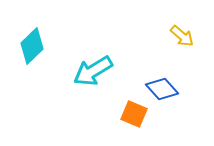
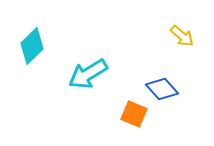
cyan arrow: moved 5 px left, 3 px down
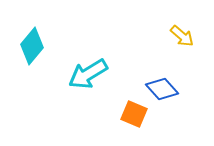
cyan diamond: rotated 6 degrees counterclockwise
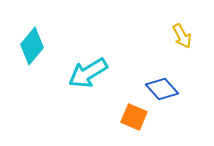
yellow arrow: rotated 20 degrees clockwise
cyan arrow: moved 1 px up
orange square: moved 3 px down
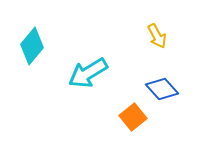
yellow arrow: moved 25 px left
orange square: moved 1 px left; rotated 28 degrees clockwise
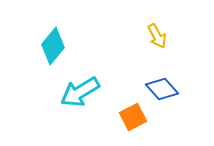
cyan diamond: moved 21 px right
cyan arrow: moved 8 px left, 19 px down
orange square: rotated 12 degrees clockwise
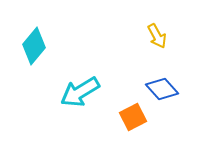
cyan diamond: moved 19 px left
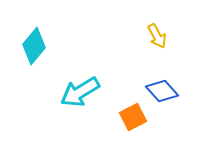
blue diamond: moved 2 px down
